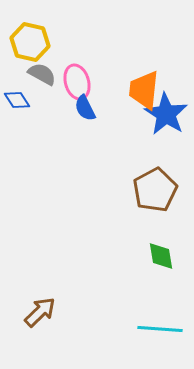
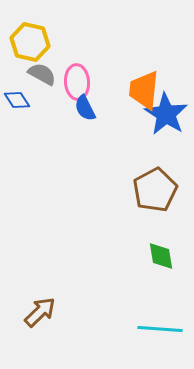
pink ellipse: rotated 12 degrees clockwise
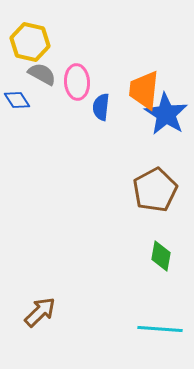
blue semicircle: moved 16 px right, 1 px up; rotated 32 degrees clockwise
green diamond: rotated 20 degrees clockwise
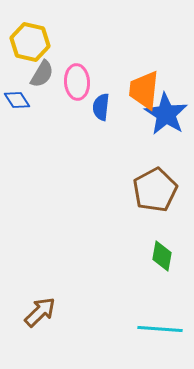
gray semicircle: rotated 92 degrees clockwise
green diamond: moved 1 px right
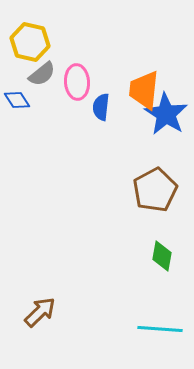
gray semicircle: rotated 20 degrees clockwise
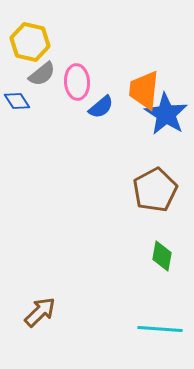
blue diamond: moved 1 px down
blue semicircle: rotated 136 degrees counterclockwise
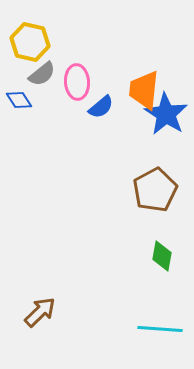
blue diamond: moved 2 px right, 1 px up
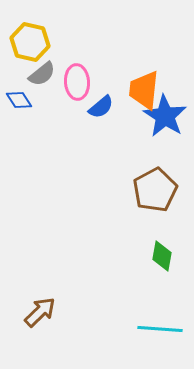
blue star: moved 1 px left, 2 px down
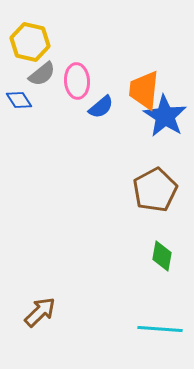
pink ellipse: moved 1 px up
